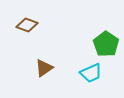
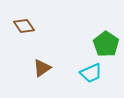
brown diamond: moved 3 px left, 1 px down; rotated 35 degrees clockwise
brown triangle: moved 2 px left
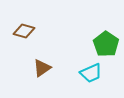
brown diamond: moved 5 px down; rotated 40 degrees counterclockwise
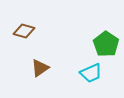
brown triangle: moved 2 px left
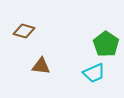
brown triangle: moved 1 px right, 2 px up; rotated 42 degrees clockwise
cyan trapezoid: moved 3 px right
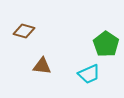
brown triangle: moved 1 px right
cyan trapezoid: moved 5 px left, 1 px down
